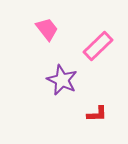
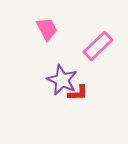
pink trapezoid: rotated 10 degrees clockwise
red L-shape: moved 19 px left, 21 px up
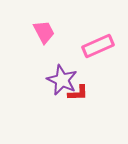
pink trapezoid: moved 3 px left, 3 px down
pink rectangle: rotated 20 degrees clockwise
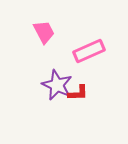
pink rectangle: moved 9 px left, 5 px down
purple star: moved 5 px left, 5 px down
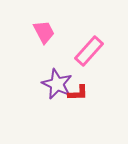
pink rectangle: rotated 24 degrees counterclockwise
purple star: moved 1 px up
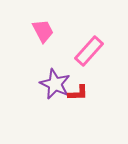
pink trapezoid: moved 1 px left, 1 px up
purple star: moved 2 px left
